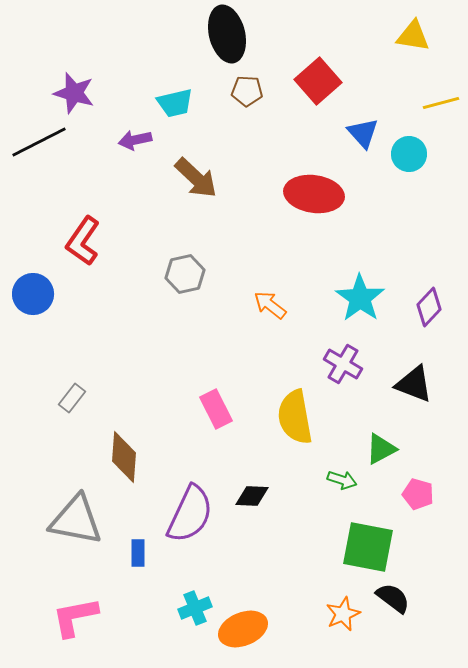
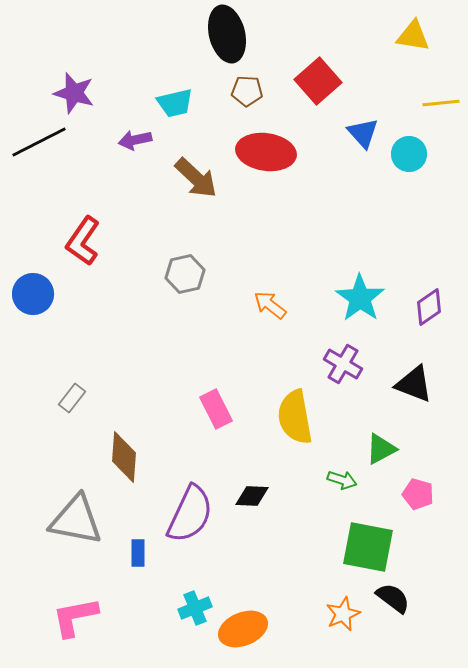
yellow line: rotated 9 degrees clockwise
red ellipse: moved 48 px left, 42 px up
purple diamond: rotated 12 degrees clockwise
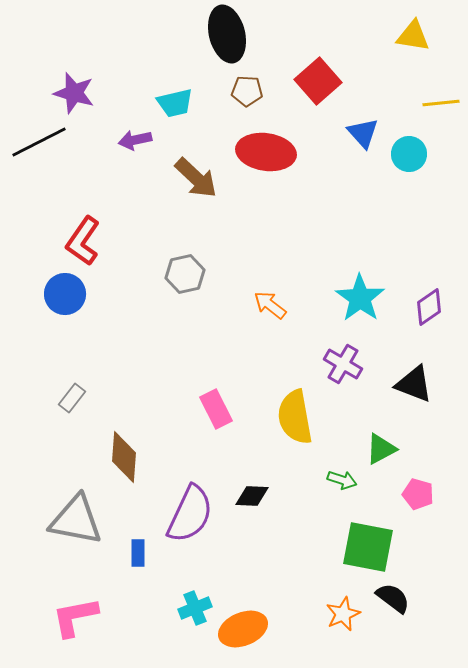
blue circle: moved 32 px right
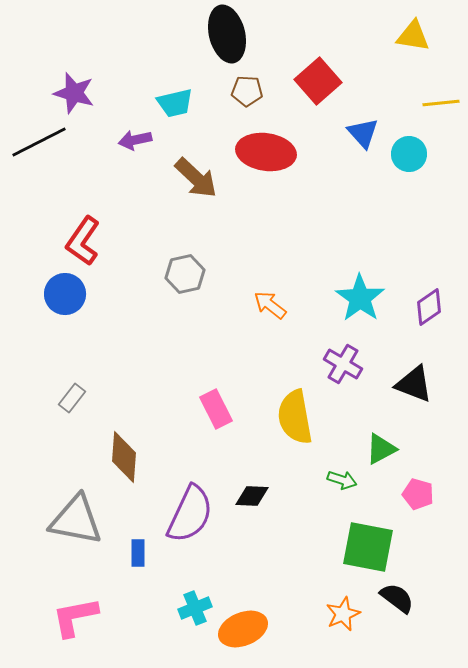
black semicircle: moved 4 px right
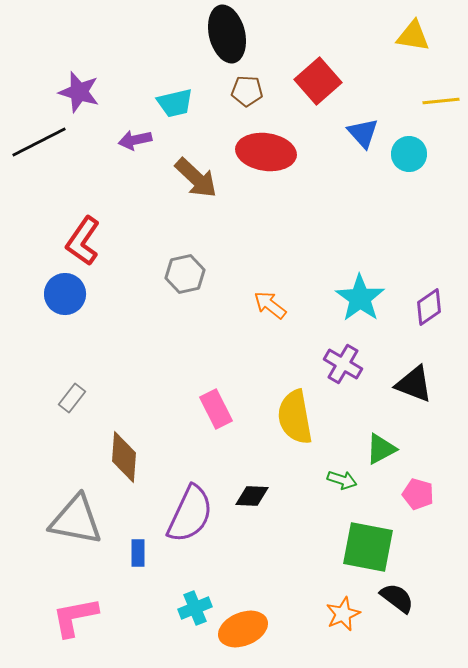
purple star: moved 5 px right, 1 px up
yellow line: moved 2 px up
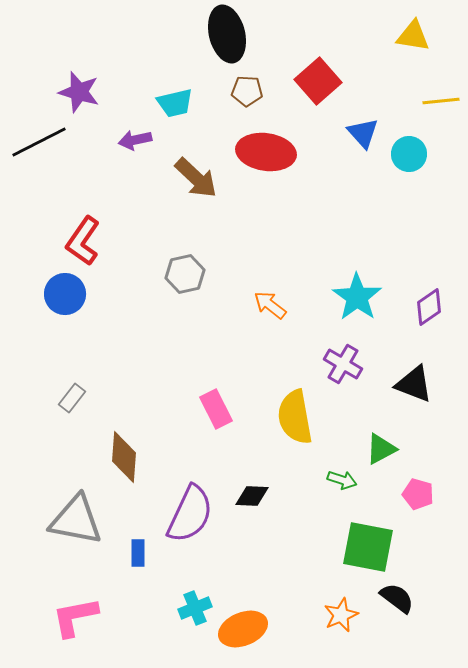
cyan star: moved 3 px left, 1 px up
orange star: moved 2 px left, 1 px down
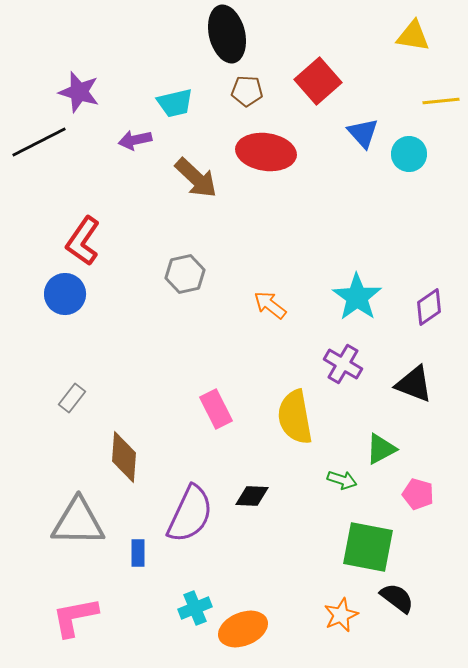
gray triangle: moved 2 px right, 2 px down; rotated 10 degrees counterclockwise
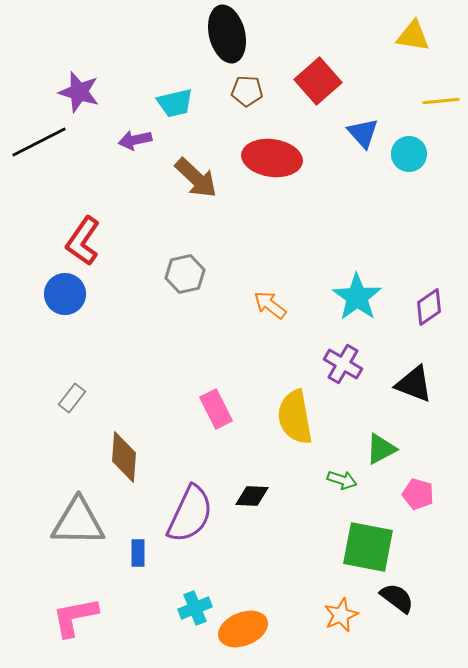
red ellipse: moved 6 px right, 6 px down
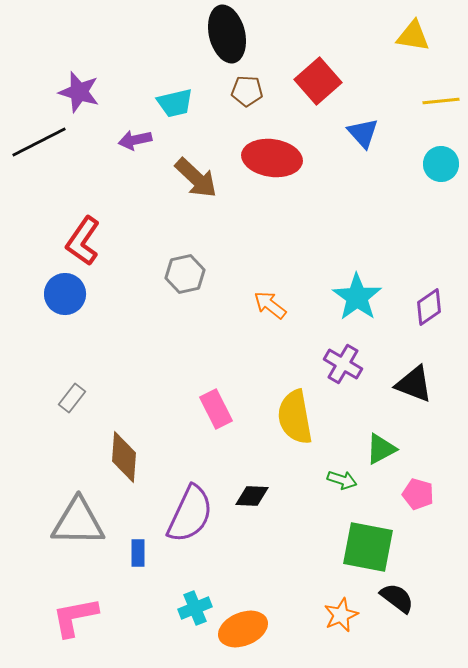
cyan circle: moved 32 px right, 10 px down
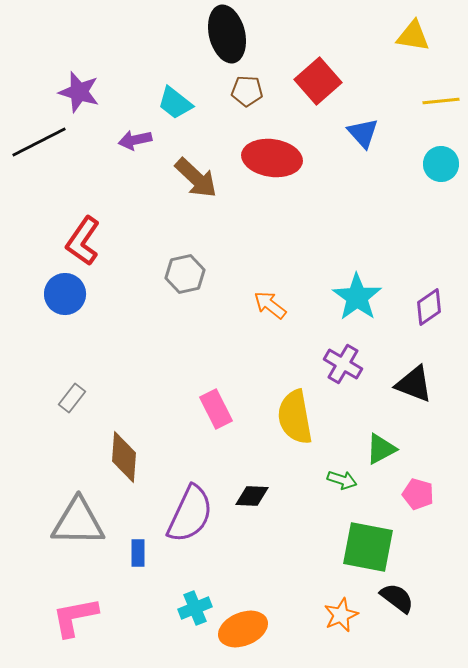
cyan trapezoid: rotated 51 degrees clockwise
